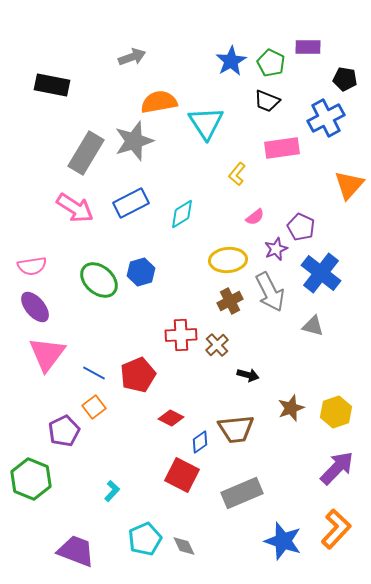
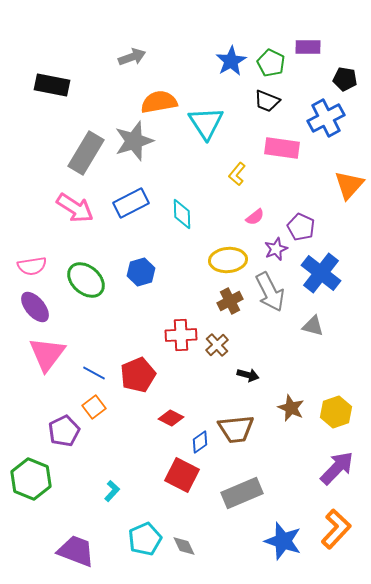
pink rectangle at (282, 148): rotated 16 degrees clockwise
cyan diamond at (182, 214): rotated 60 degrees counterclockwise
green ellipse at (99, 280): moved 13 px left
brown star at (291, 408): rotated 28 degrees counterclockwise
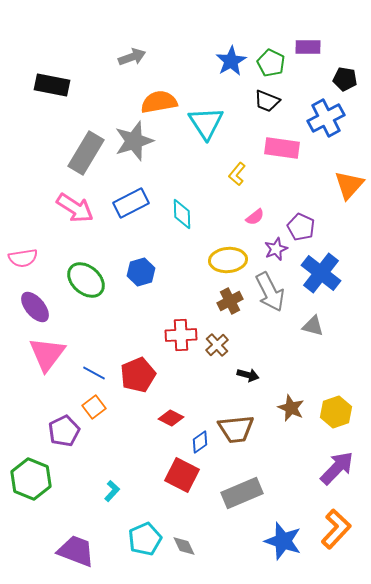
pink semicircle at (32, 266): moved 9 px left, 8 px up
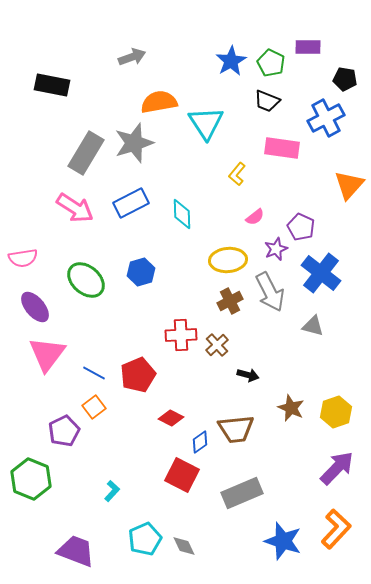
gray star at (134, 141): moved 2 px down
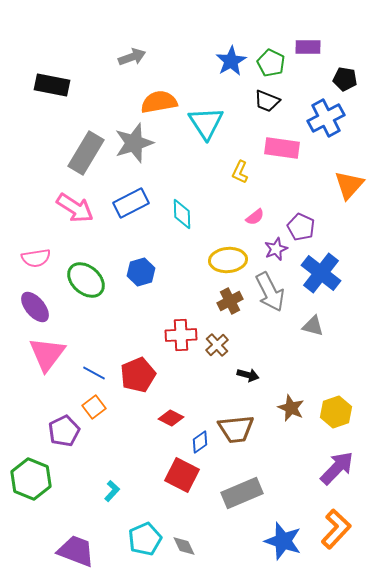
yellow L-shape at (237, 174): moved 3 px right, 2 px up; rotated 15 degrees counterclockwise
pink semicircle at (23, 258): moved 13 px right
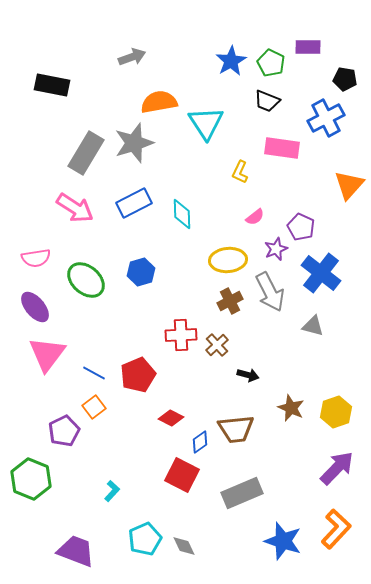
blue rectangle at (131, 203): moved 3 px right
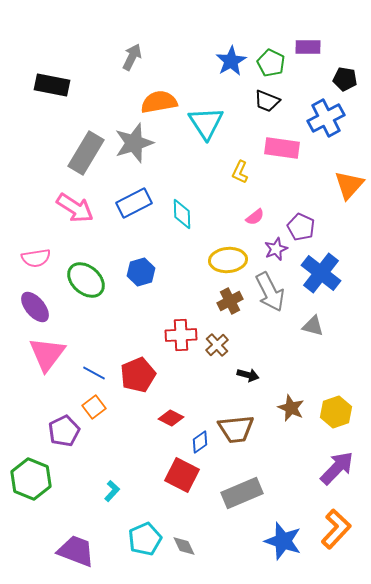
gray arrow at (132, 57): rotated 44 degrees counterclockwise
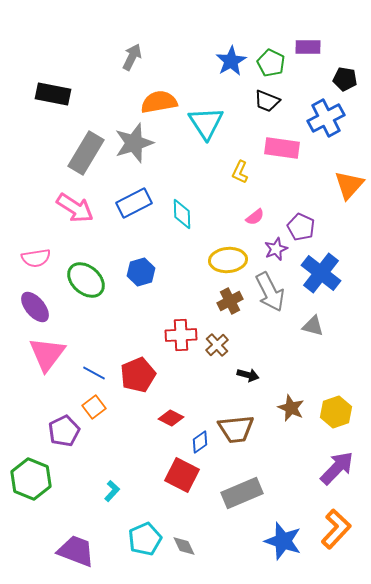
black rectangle at (52, 85): moved 1 px right, 9 px down
